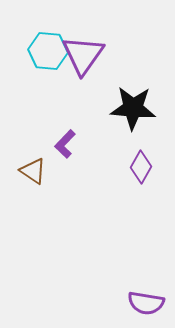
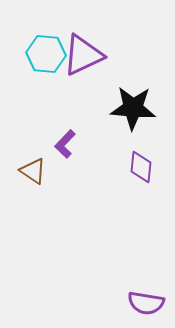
cyan hexagon: moved 2 px left, 3 px down
purple triangle: rotated 30 degrees clockwise
purple diamond: rotated 24 degrees counterclockwise
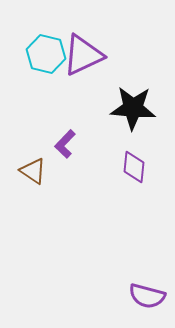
cyan hexagon: rotated 9 degrees clockwise
purple diamond: moved 7 px left
purple semicircle: moved 1 px right, 7 px up; rotated 6 degrees clockwise
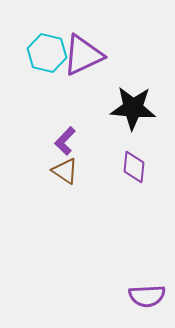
cyan hexagon: moved 1 px right, 1 px up
purple L-shape: moved 3 px up
brown triangle: moved 32 px right
purple semicircle: rotated 18 degrees counterclockwise
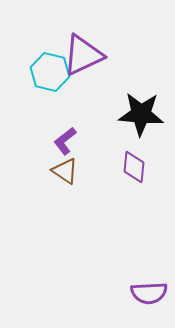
cyan hexagon: moved 3 px right, 19 px down
black star: moved 8 px right, 6 px down
purple L-shape: rotated 8 degrees clockwise
purple semicircle: moved 2 px right, 3 px up
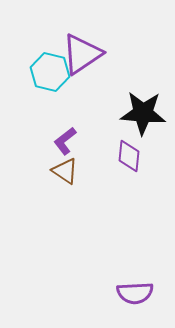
purple triangle: moved 1 px left, 1 px up; rotated 9 degrees counterclockwise
black star: moved 2 px right, 1 px up
purple diamond: moved 5 px left, 11 px up
purple semicircle: moved 14 px left
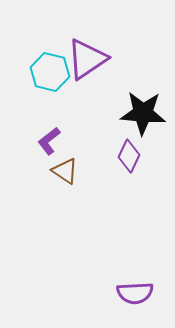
purple triangle: moved 5 px right, 5 px down
purple L-shape: moved 16 px left
purple diamond: rotated 20 degrees clockwise
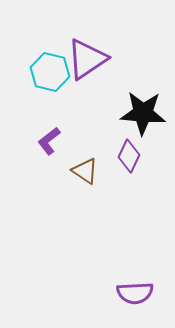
brown triangle: moved 20 px right
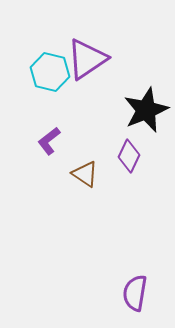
black star: moved 3 px right, 3 px up; rotated 27 degrees counterclockwise
brown triangle: moved 3 px down
purple semicircle: rotated 102 degrees clockwise
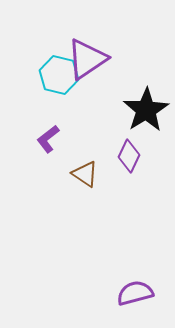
cyan hexagon: moved 9 px right, 3 px down
black star: rotated 9 degrees counterclockwise
purple L-shape: moved 1 px left, 2 px up
purple semicircle: rotated 66 degrees clockwise
